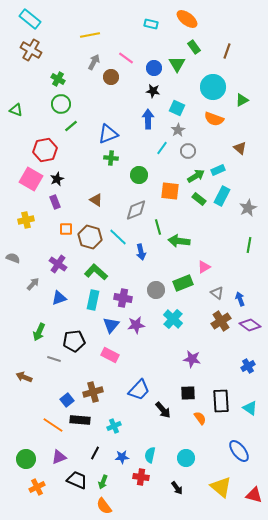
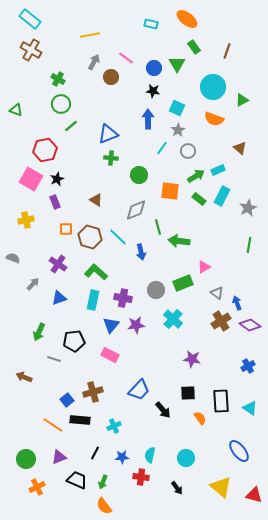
blue arrow at (240, 299): moved 3 px left, 4 px down
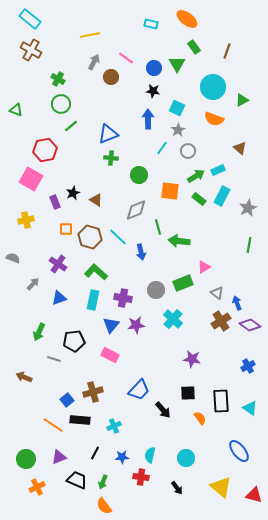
black star at (57, 179): moved 16 px right, 14 px down
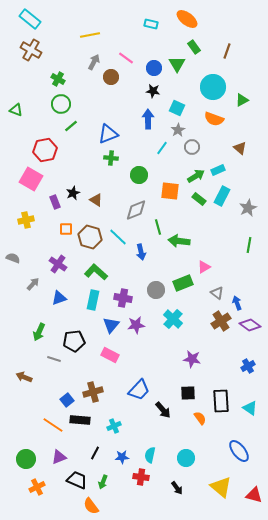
gray circle at (188, 151): moved 4 px right, 4 px up
orange semicircle at (104, 506): moved 13 px left
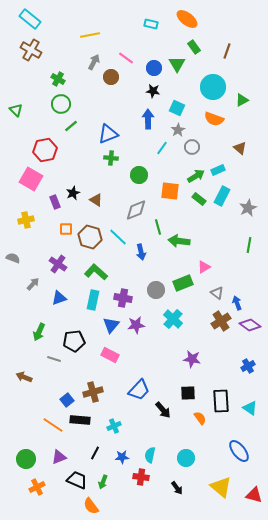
green triangle at (16, 110): rotated 24 degrees clockwise
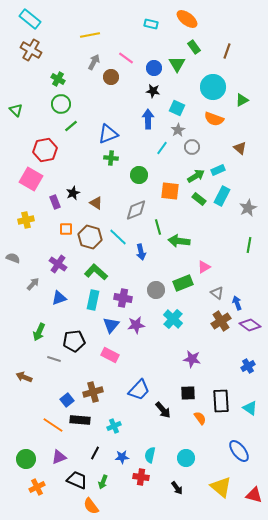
brown triangle at (96, 200): moved 3 px down
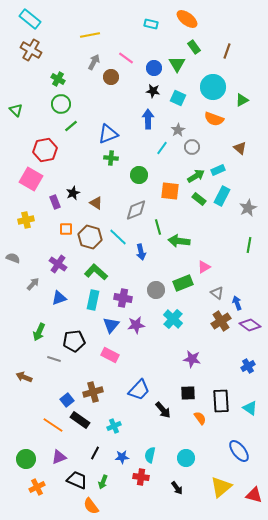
cyan square at (177, 108): moved 1 px right, 10 px up
black rectangle at (80, 420): rotated 30 degrees clockwise
yellow triangle at (221, 487): rotated 40 degrees clockwise
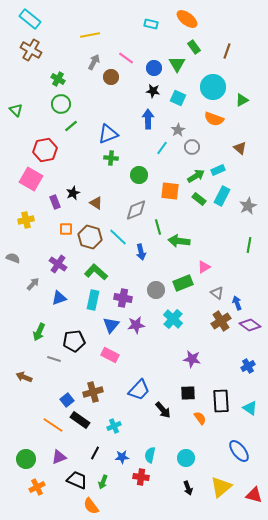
gray star at (248, 208): moved 2 px up
black arrow at (177, 488): moved 11 px right; rotated 16 degrees clockwise
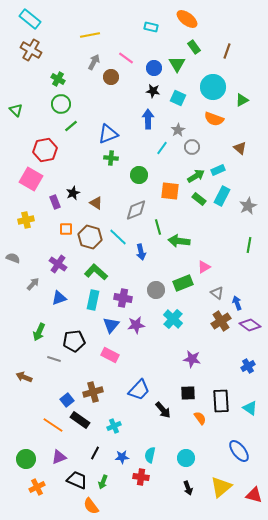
cyan rectangle at (151, 24): moved 3 px down
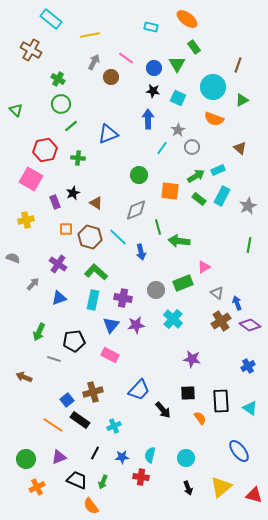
cyan rectangle at (30, 19): moved 21 px right
brown line at (227, 51): moved 11 px right, 14 px down
green cross at (111, 158): moved 33 px left
